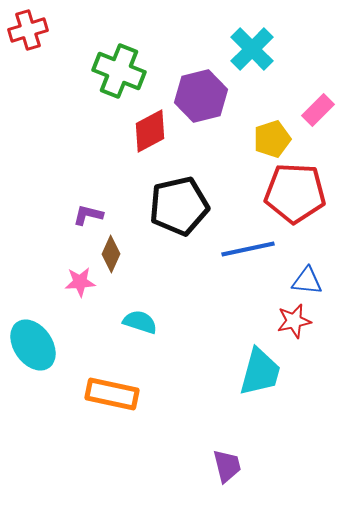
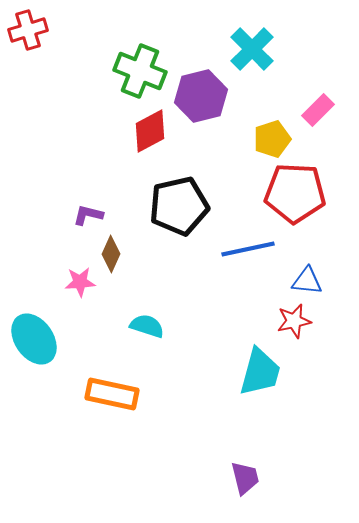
green cross: moved 21 px right
cyan semicircle: moved 7 px right, 4 px down
cyan ellipse: moved 1 px right, 6 px up
purple trapezoid: moved 18 px right, 12 px down
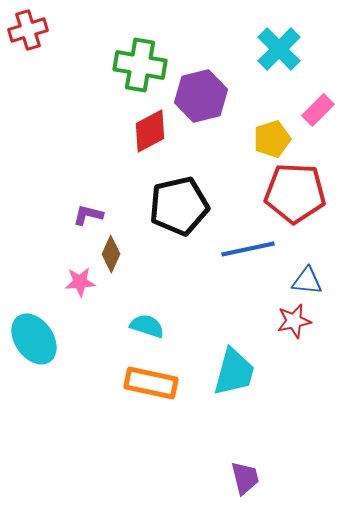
cyan cross: moved 27 px right
green cross: moved 6 px up; rotated 12 degrees counterclockwise
cyan trapezoid: moved 26 px left
orange rectangle: moved 39 px right, 11 px up
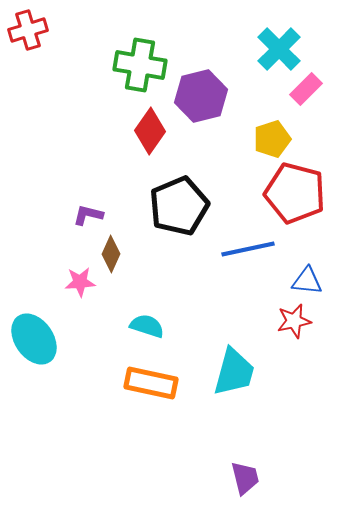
pink rectangle: moved 12 px left, 21 px up
red diamond: rotated 27 degrees counterclockwise
red pentagon: rotated 12 degrees clockwise
black pentagon: rotated 10 degrees counterclockwise
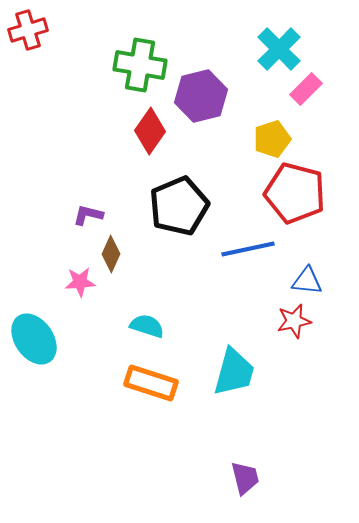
orange rectangle: rotated 6 degrees clockwise
